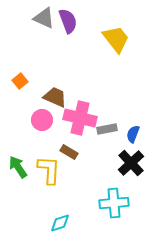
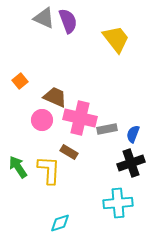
black cross: rotated 24 degrees clockwise
cyan cross: moved 4 px right
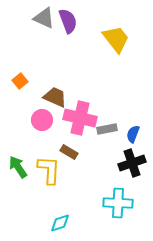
black cross: moved 1 px right
cyan cross: rotated 8 degrees clockwise
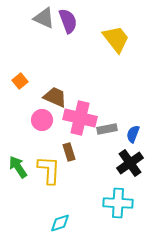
brown rectangle: rotated 42 degrees clockwise
black cross: moved 2 px left; rotated 16 degrees counterclockwise
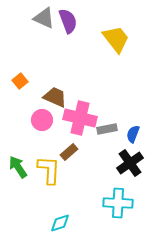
brown rectangle: rotated 66 degrees clockwise
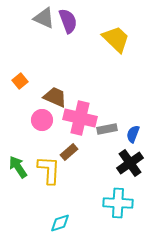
yellow trapezoid: rotated 8 degrees counterclockwise
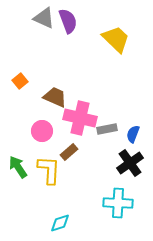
pink circle: moved 11 px down
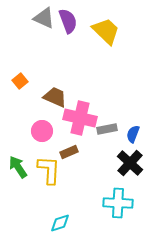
yellow trapezoid: moved 10 px left, 8 px up
brown rectangle: rotated 18 degrees clockwise
black cross: rotated 12 degrees counterclockwise
